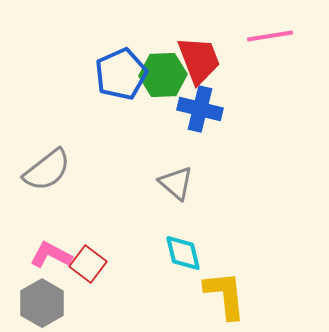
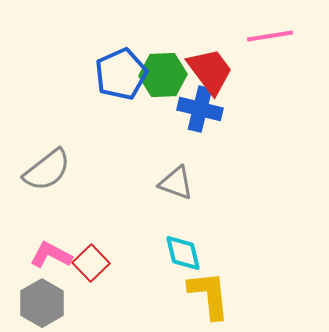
red trapezoid: moved 11 px right, 11 px down; rotated 16 degrees counterclockwise
gray triangle: rotated 21 degrees counterclockwise
red square: moved 3 px right, 1 px up; rotated 9 degrees clockwise
yellow L-shape: moved 16 px left
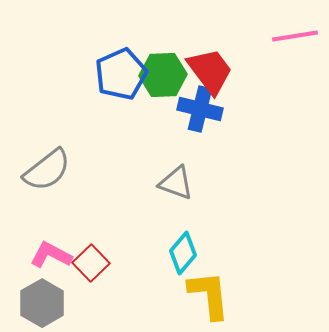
pink line: moved 25 px right
cyan diamond: rotated 54 degrees clockwise
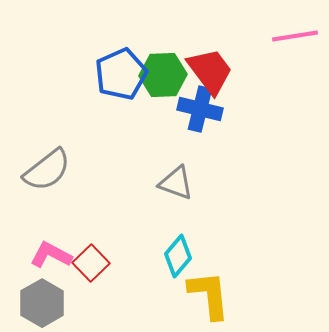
cyan diamond: moved 5 px left, 3 px down
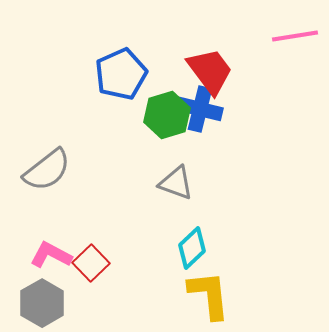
green hexagon: moved 4 px right, 40 px down; rotated 15 degrees counterclockwise
cyan diamond: moved 14 px right, 8 px up; rotated 6 degrees clockwise
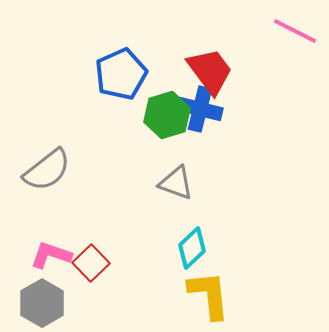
pink line: moved 5 px up; rotated 36 degrees clockwise
pink L-shape: rotated 9 degrees counterclockwise
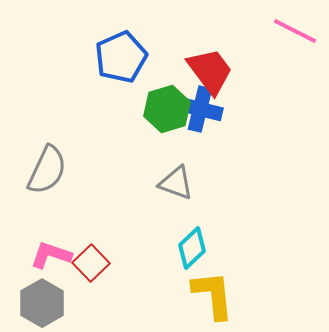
blue pentagon: moved 17 px up
green hexagon: moved 6 px up
gray semicircle: rotated 27 degrees counterclockwise
yellow L-shape: moved 4 px right
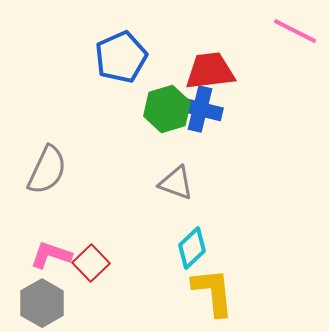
red trapezoid: rotated 60 degrees counterclockwise
yellow L-shape: moved 3 px up
